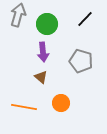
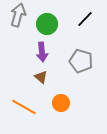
purple arrow: moved 1 px left
orange line: rotated 20 degrees clockwise
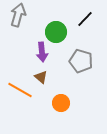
green circle: moved 9 px right, 8 px down
orange line: moved 4 px left, 17 px up
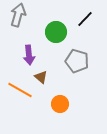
purple arrow: moved 13 px left, 3 px down
gray pentagon: moved 4 px left
orange circle: moved 1 px left, 1 px down
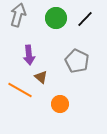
green circle: moved 14 px up
gray pentagon: rotated 10 degrees clockwise
